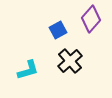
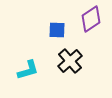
purple diamond: rotated 16 degrees clockwise
blue square: moved 1 px left; rotated 30 degrees clockwise
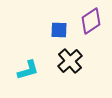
purple diamond: moved 2 px down
blue square: moved 2 px right
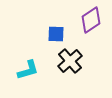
purple diamond: moved 1 px up
blue square: moved 3 px left, 4 px down
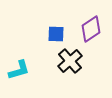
purple diamond: moved 9 px down
cyan L-shape: moved 9 px left
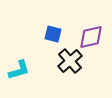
purple diamond: moved 8 px down; rotated 20 degrees clockwise
blue square: moved 3 px left; rotated 12 degrees clockwise
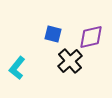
cyan L-shape: moved 2 px left, 2 px up; rotated 145 degrees clockwise
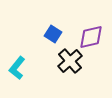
blue square: rotated 18 degrees clockwise
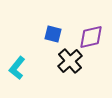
blue square: rotated 18 degrees counterclockwise
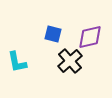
purple diamond: moved 1 px left
cyan L-shape: moved 6 px up; rotated 50 degrees counterclockwise
